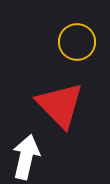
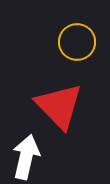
red triangle: moved 1 px left, 1 px down
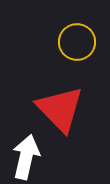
red triangle: moved 1 px right, 3 px down
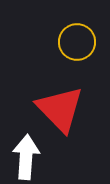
white arrow: rotated 9 degrees counterclockwise
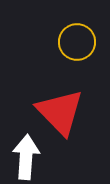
red triangle: moved 3 px down
